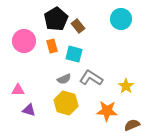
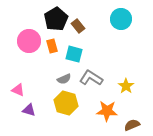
pink circle: moved 5 px right
pink triangle: rotated 24 degrees clockwise
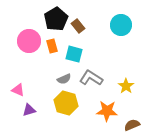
cyan circle: moved 6 px down
purple triangle: rotated 32 degrees counterclockwise
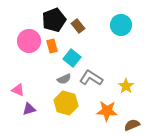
black pentagon: moved 2 px left, 1 px down; rotated 10 degrees clockwise
cyan square: moved 2 px left, 4 px down; rotated 24 degrees clockwise
purple triangle: moved 1 px up
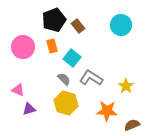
pink circle: moved 6 px left, 6 px down
gray semicircle: rotated 112 degrees counterclockwise
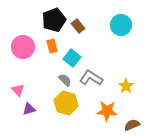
gray semicircle: moved 1 px right, 1 px down
pink triangle: rotated 24 degrees clockwise
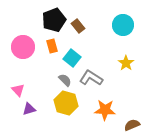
cyan circle: moved 2 px right
yellow star: moved 23 px up
orange star: moved 2 px left, 1 px up
